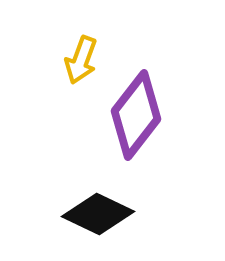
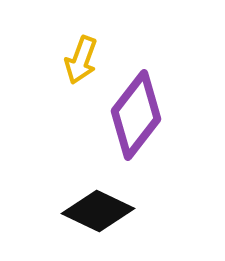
black diamond: moved 3 px up
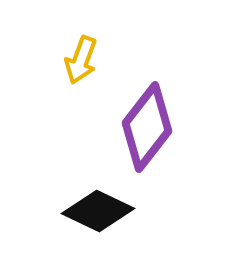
purple diamond: moved 11 px right, 12 px down
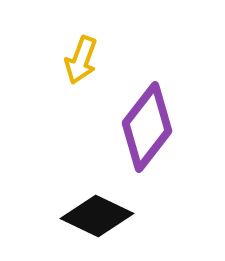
black diamond: moved 1 px left, 5 px down
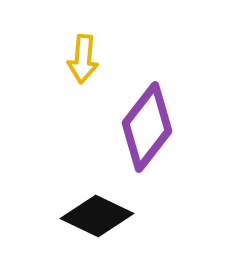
yellow arrow: moved 2 px right, 1 px up; rotated 15 degrees counterclockwise
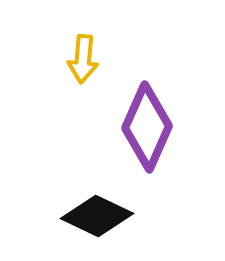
purple diamond: rotated 14 degrees counterclockwise
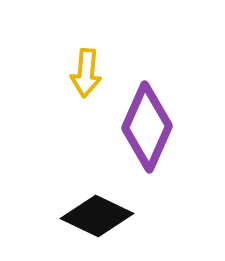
yellow arrow: moved 3 px right, 14 px down
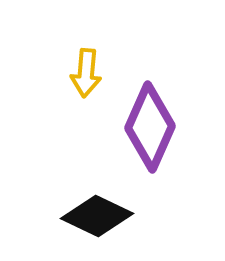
purple diamond: moved 3 px right
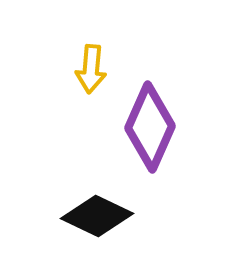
yellow arrow: moved 5 px right, 4 px up
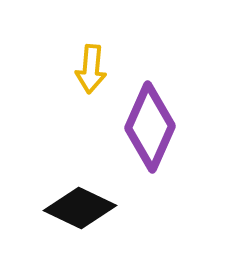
black diamond: moved 17 px left, 8 px up
